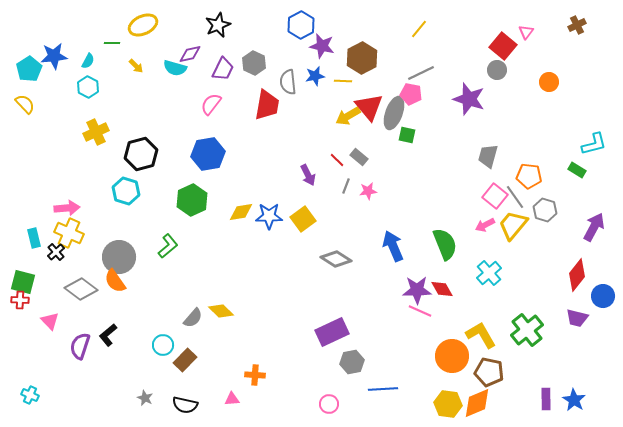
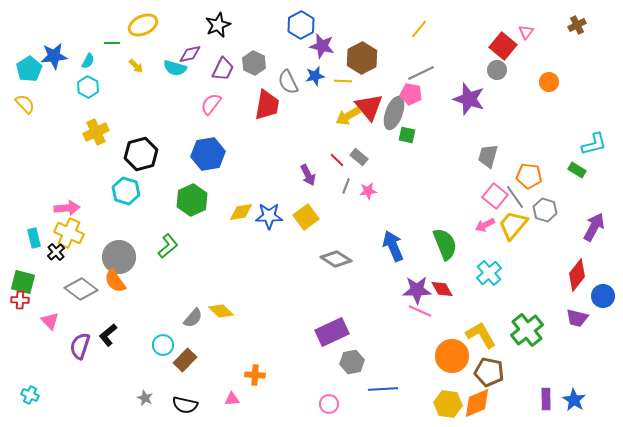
gray semicircle at (288, 82): rotated 20 degrees counterclockwise
yellow square at (303, 219): moved 3 px right, 2 px up
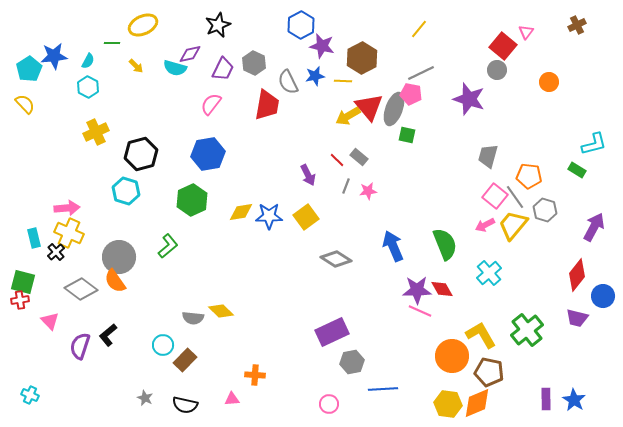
gray ellipse at (394, 113): moved 4 px up
red cross at (20, 300): rotated 12 degrees counterclockwise
gray semicircle at (193, 318): rotated 55 degrees clockwise
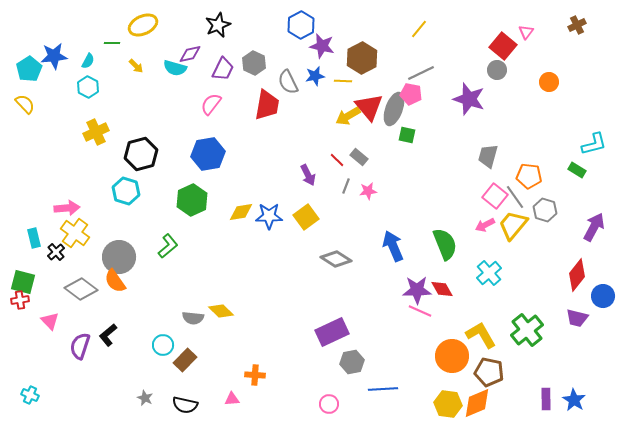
yellow cross at (69, 233): moved 6 px right; rotated 12 degrees clockwise
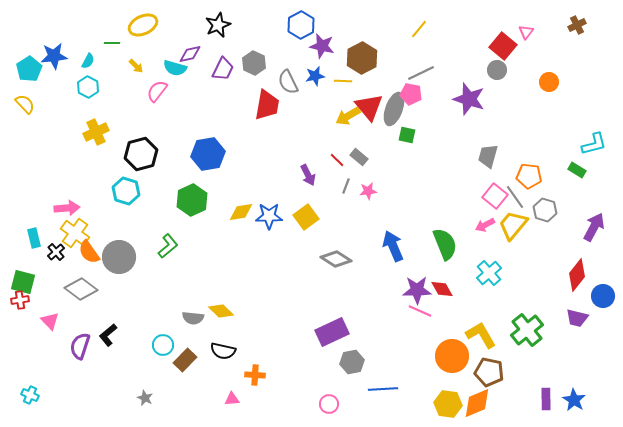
pink semicircle at (211, 104): moved 54 px left, 13 px up
orange semicircle at (115, 281): moved 26 px left, 29 px up
black semicircle at (185, 405): moved 38 px right, 54 px up
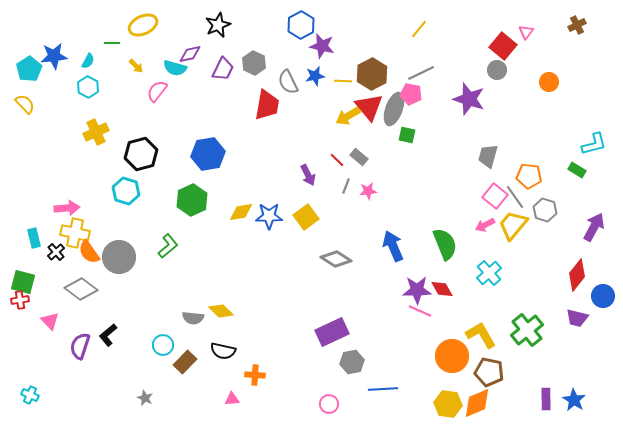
brown hexagon at (362, 58): moved 10 px right, 16 px down
yellow cross at (75, 233): rotated 24 degrees counterclockwise
brown rectangle at (185, 360): moved 2 px down
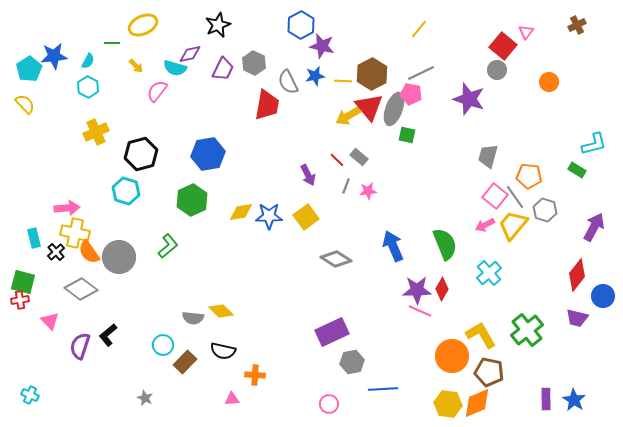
red diamond at (442, 289): rotated 60 degrees clockwise
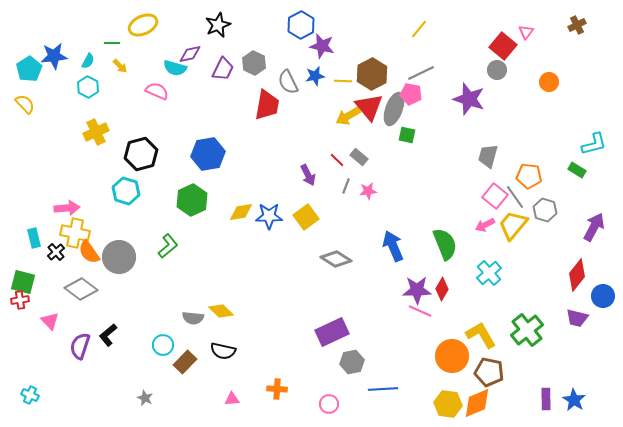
yellow arrow at (136, 66): moved 16 px left
pink semicircle at (157, 91): rotated 75 degrees clockwise
orange cross at (255, 375): moved 22 px right, 14 px down
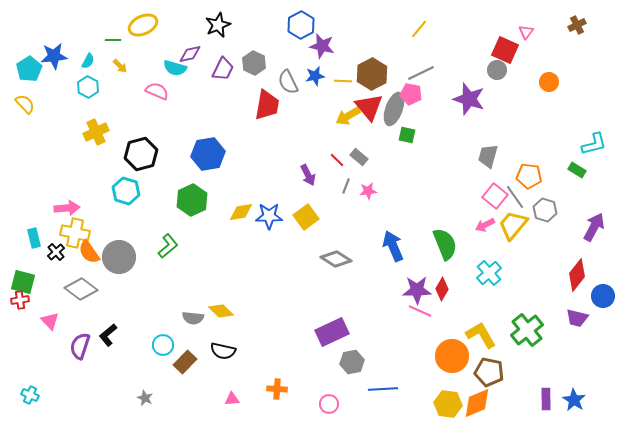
green line at (112, 43): moved 1 px right, 3 px up
red square at (503, 46): moved 2 px right, 4 px down; rotated 16 degrees counterclockwise
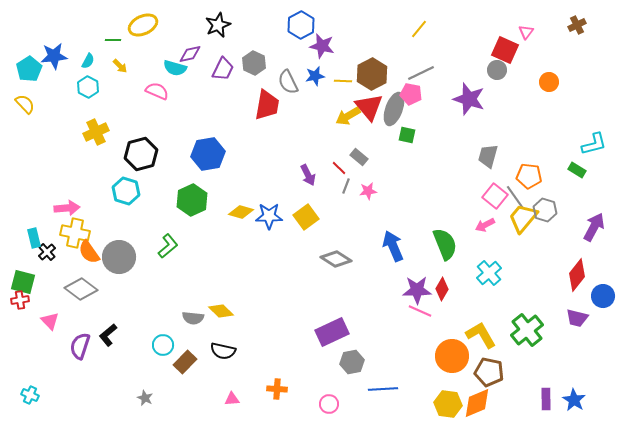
red line at (337, 160): moved 2 px right, 8 px down
yellow diamond at (241, 212): rotated 25 degrees clockwise
yellow trapezoid at (513, 225): moved 10 px right, 7 px up
black cross at (56, 252): moved 9 px left
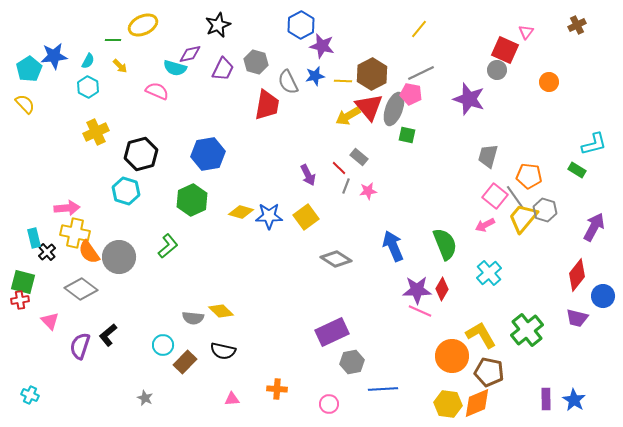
gray hexagon at (254, 63): moved 2 px right, 1 px up; rotated 10 degrees counterclockwise
